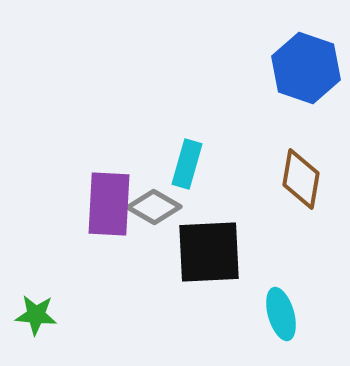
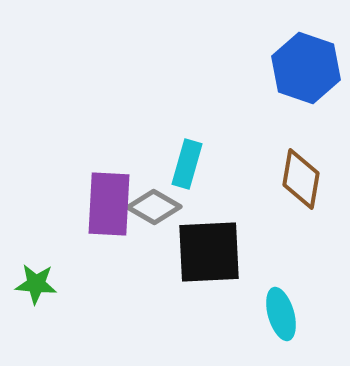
green star: moved 31 px up
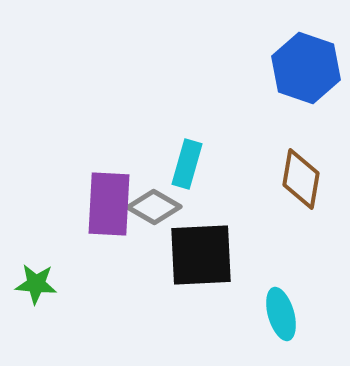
black square: moved 8 px left, 3 px down
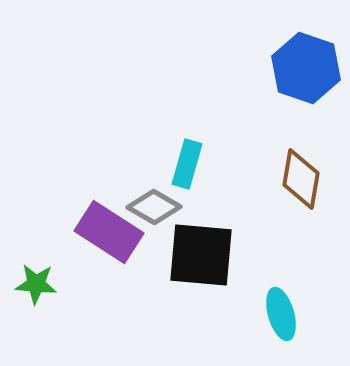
purple rectangle: moved 28 px down; rotated 60 degrees counterclockwise
black square: rotated 8 degrees clockwise
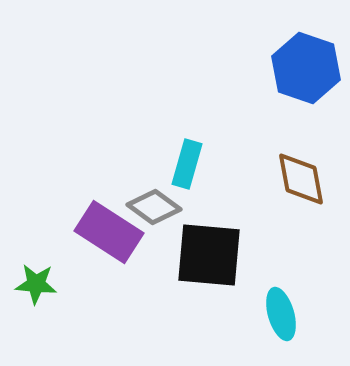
brown diamond: rotated 20 degrees counterclockwise
gray diamond: rotated 6 degrees clockwise
black square: moved 8 px right
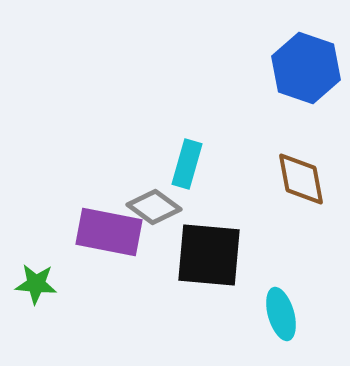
purple rectangle: rotated 22 degrees counterclockwise
